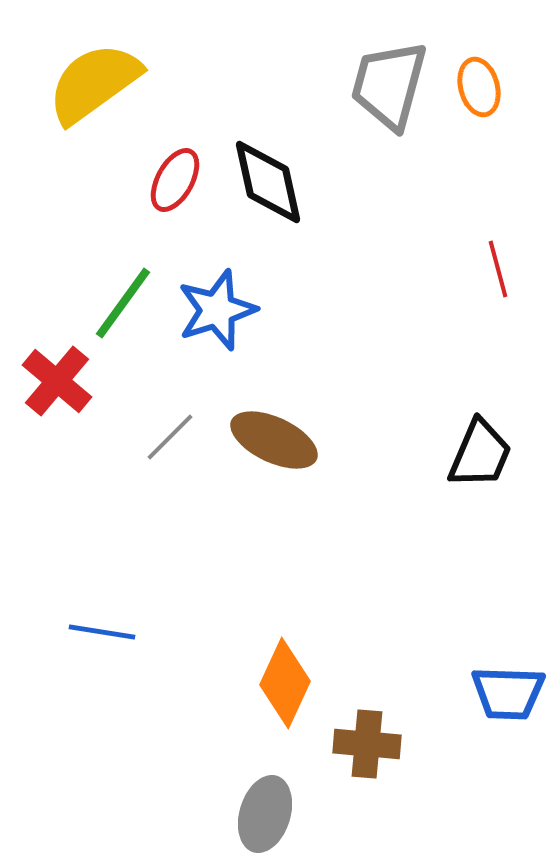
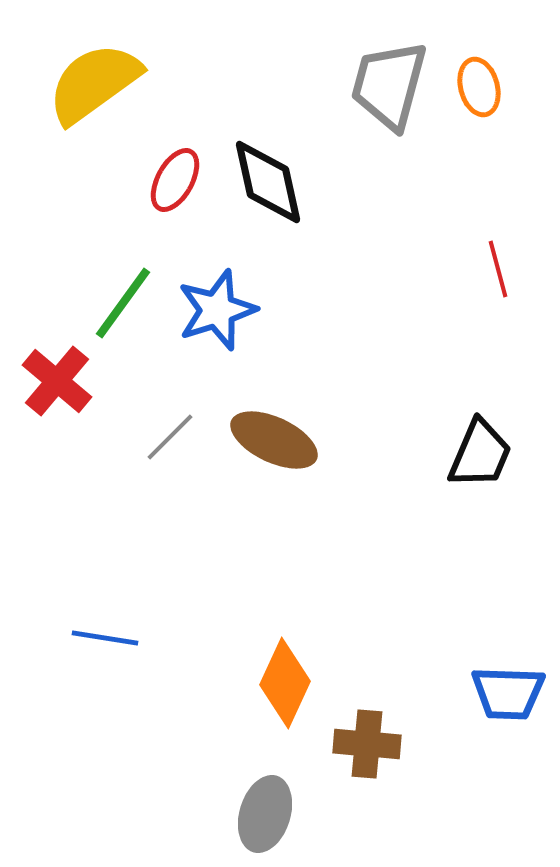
blue line: moved 3 px right, 6 px down
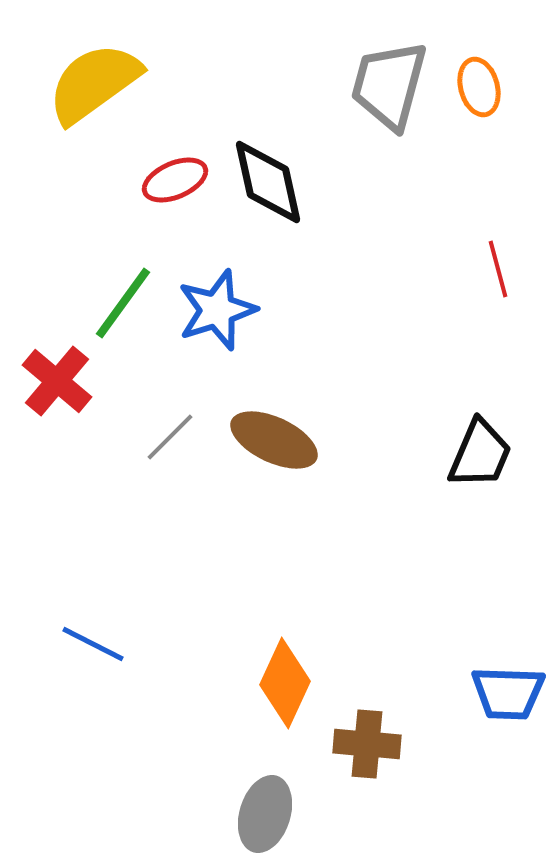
red ellipse: rotated 38 degrees clockwise
blue line: moved 12 px left, 6 px down; rotated 18 degrees clockwise
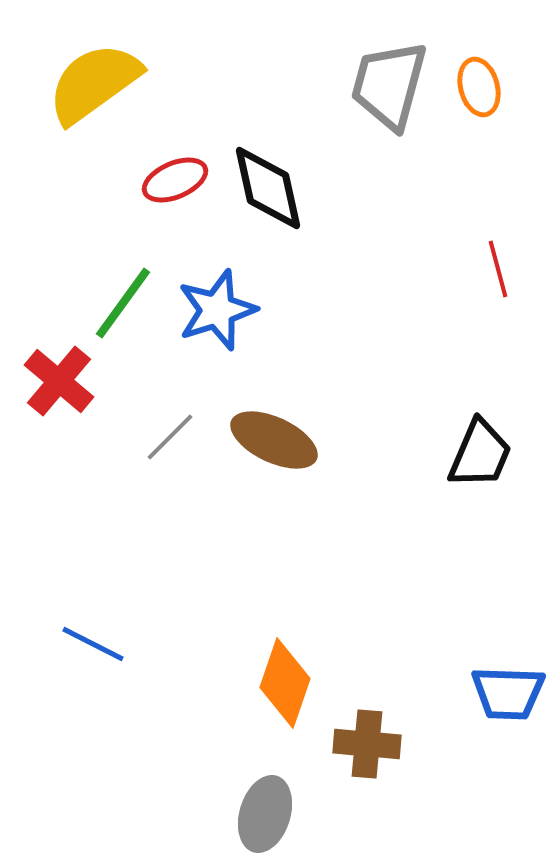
black diamond: moved 6 px down
red cross: moved 2 px right
orange diamond: rotated 6 degrees counterclockwise
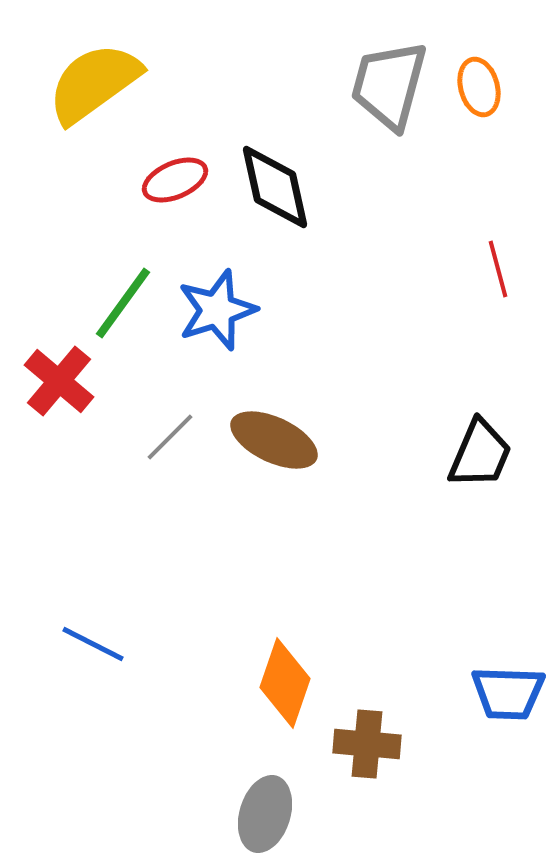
black diamond: moved 7 px right, 1 px up
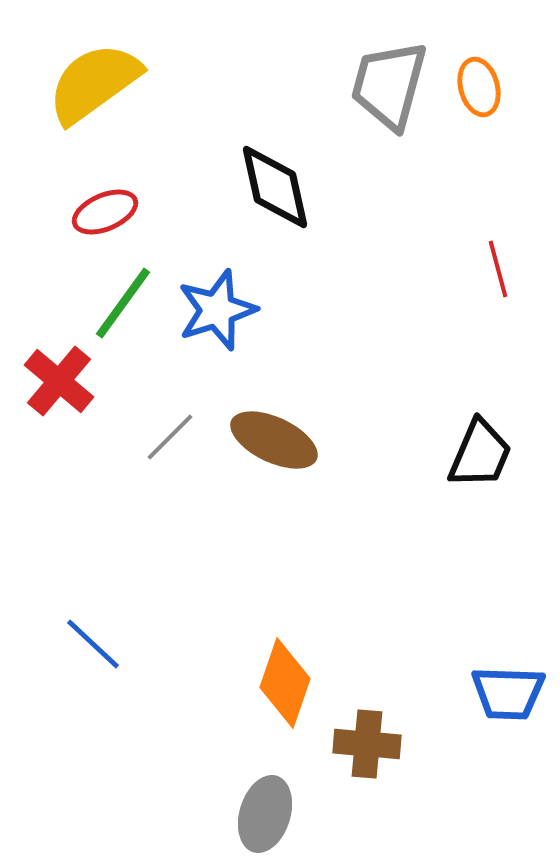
red ellipse: moved 70 px left, 32 px down
blue line: rotated 16 degrees clockwise
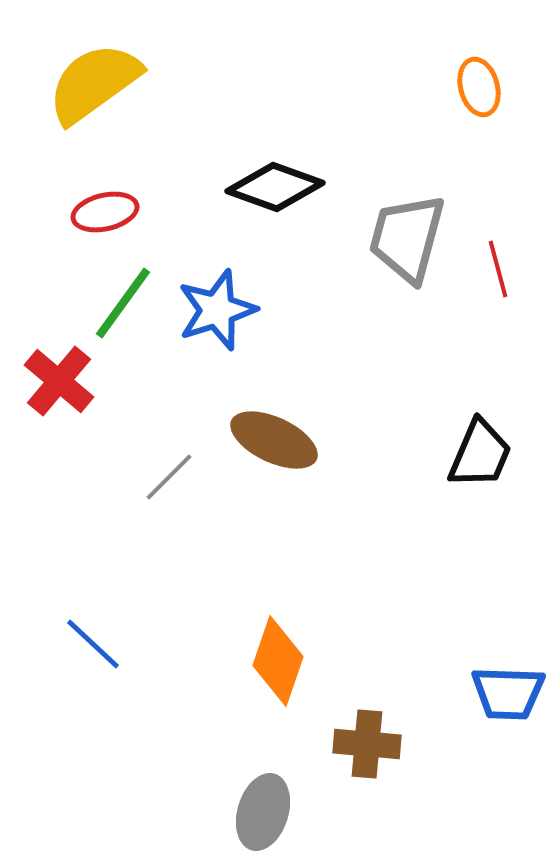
gray trapezoid: moved 18 px right, 153 px down
black diamond: rotated 58 degrees counterclockwise
red ellipse: rotated 10 degrees clockwise
gray line: moved 1 px left, 40 px down
orange diamond: moved 7 px left, 22 px up
gray ellipse: moved 2 px left, 2 px up
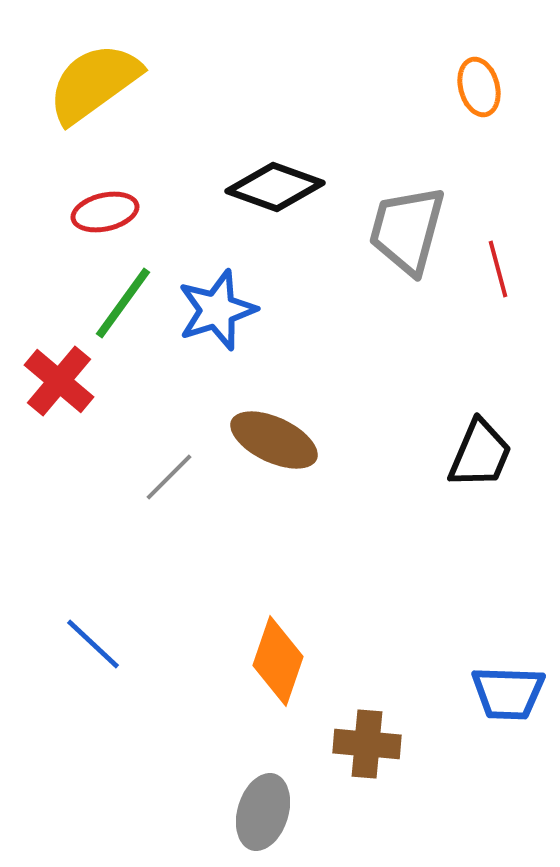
gray trapezoid: moved 8 px up
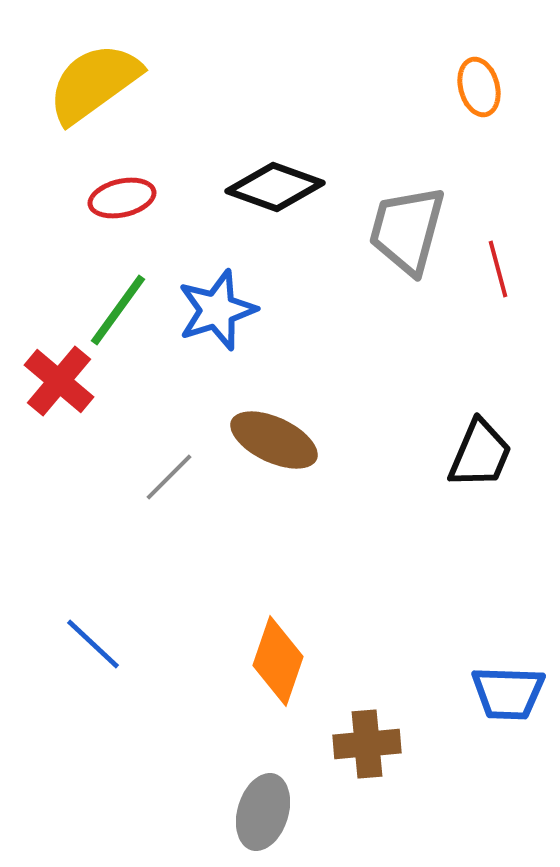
red ellipse: moved 17 px right, 14 px up
green line: moved 5 px left, 7 px down
brown cross: rotated 10 degrees counterclockwise
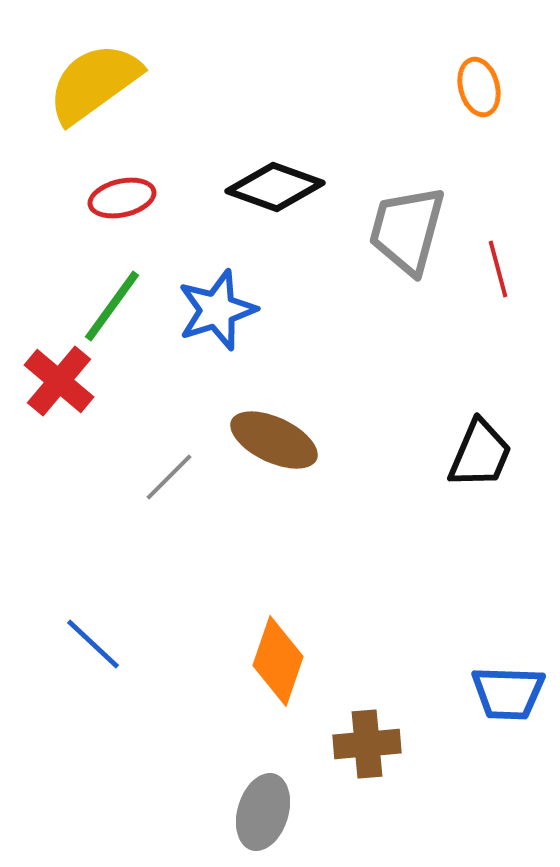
green line: moved 6 px left, 4 px up
